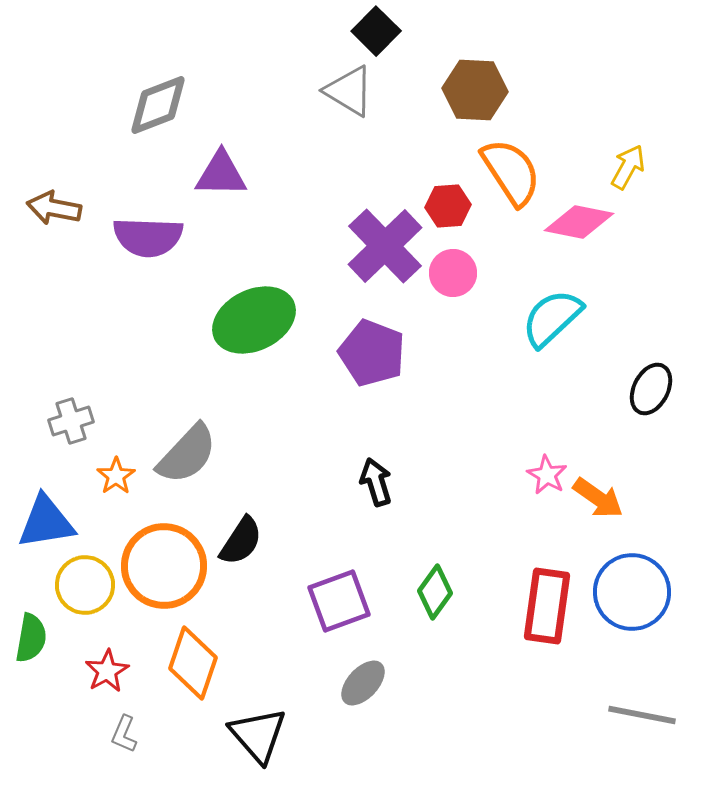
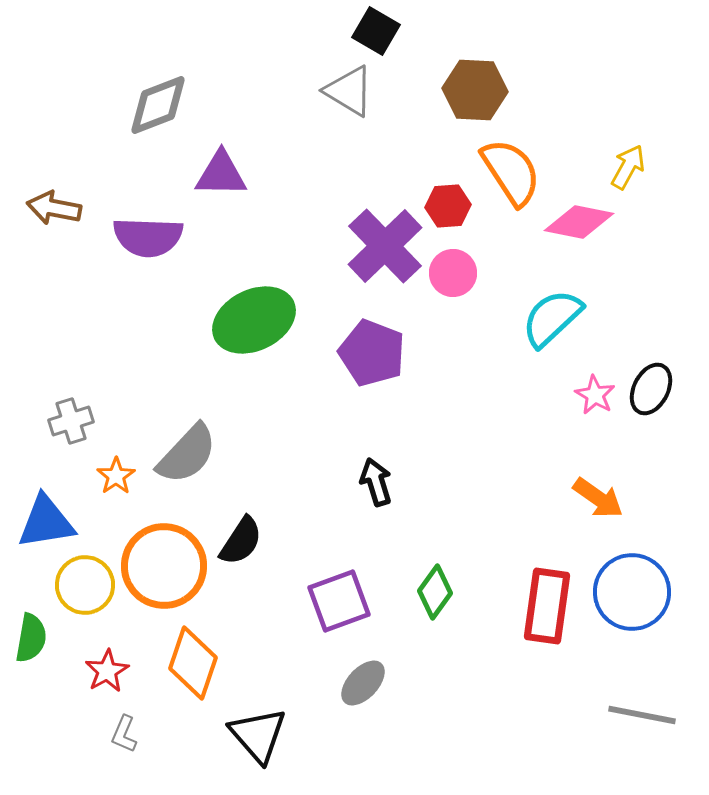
black square: rotated 15 degrees counterclockwise
pink star: moved 48 px right, 80 px up
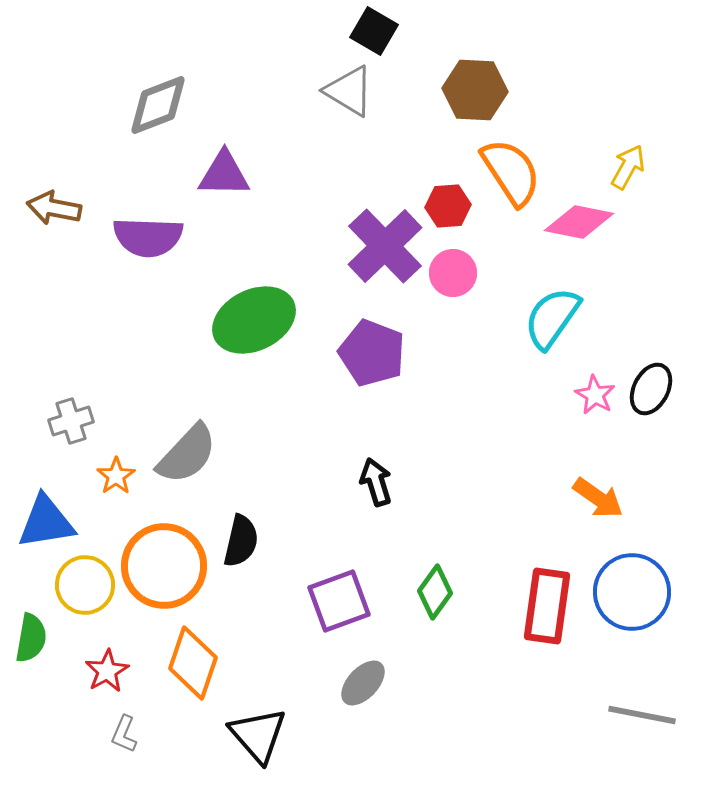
black square: moved 2 px left
purple triangle: moved 3 px right
cyan semicircle: rotated 12 degrees counterclockwise
black semicircle: rotated 20 degrees counterclockwise
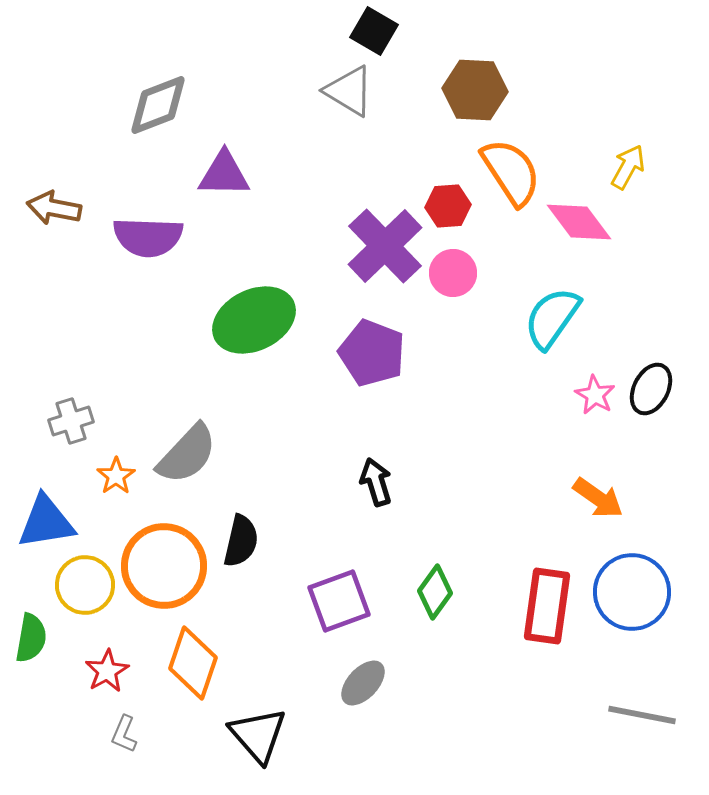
pink diamond: rotated 42 degrees clockwise
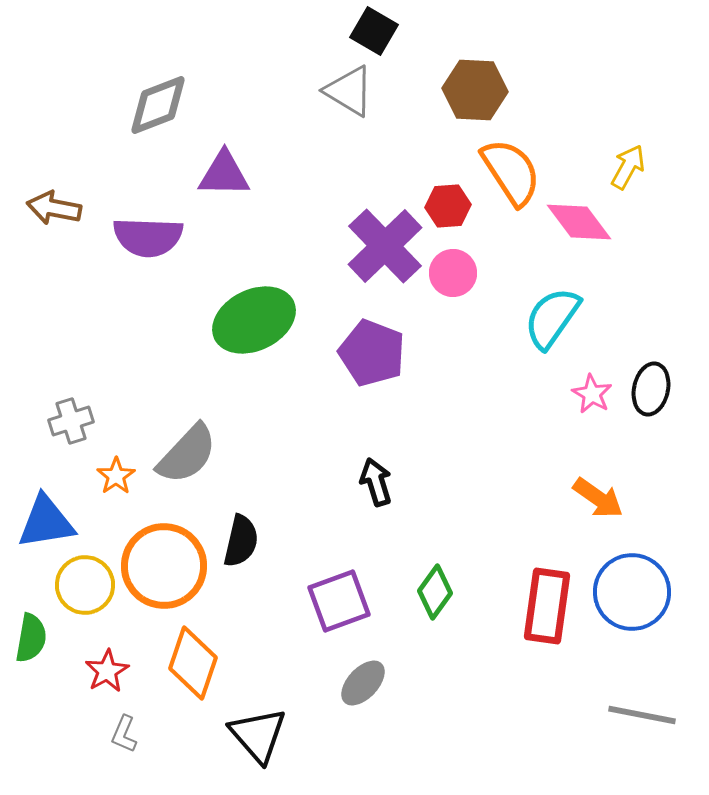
black ellipse: rotated 15 degrees counterclockwise
pink star: moved 3 px left, 1 px up
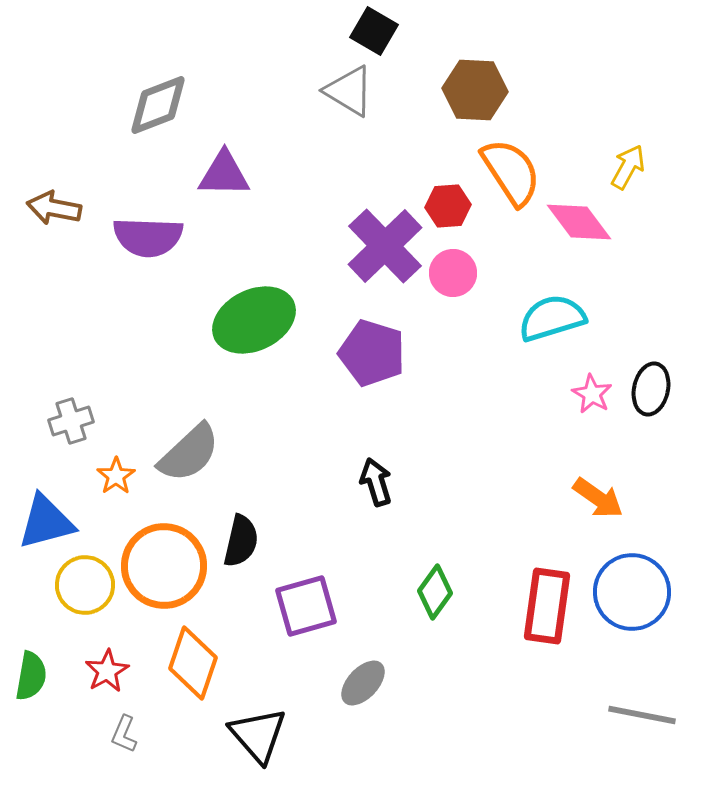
cyan semicircle: rotated 38 degrees clockwise
purple pentagon: rotated 4 degrees counterclockwise
gray semicircle: moved 2 px right, 1 px up; rotated 4 degrees clockwise
blue triangle: rotated 6 degrees counterclockwise
purple square: moved 33 px left, 5 px down; rotated 4 degrees clockwise
green semicircle: moved 38 px down
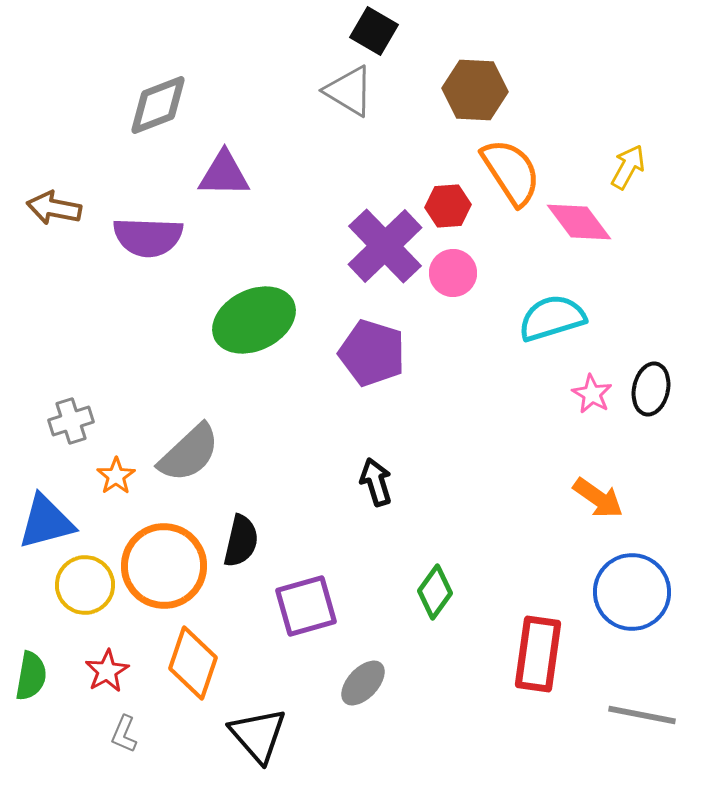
red rectangle: moved 9 px left, 48 px down
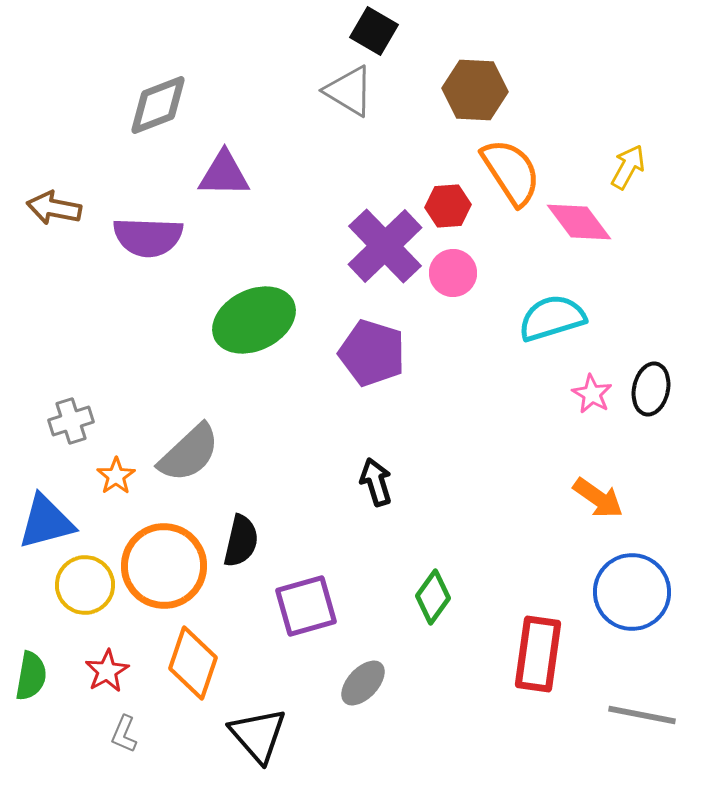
green diamond: moved 2 px left, 5 px down
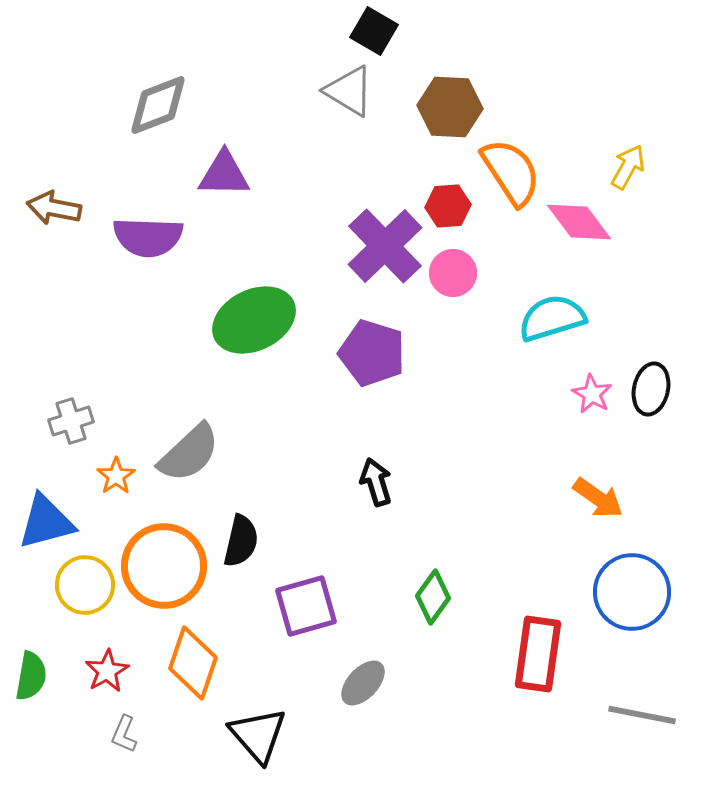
brown hexagon: moved 25 px left, 17 px down
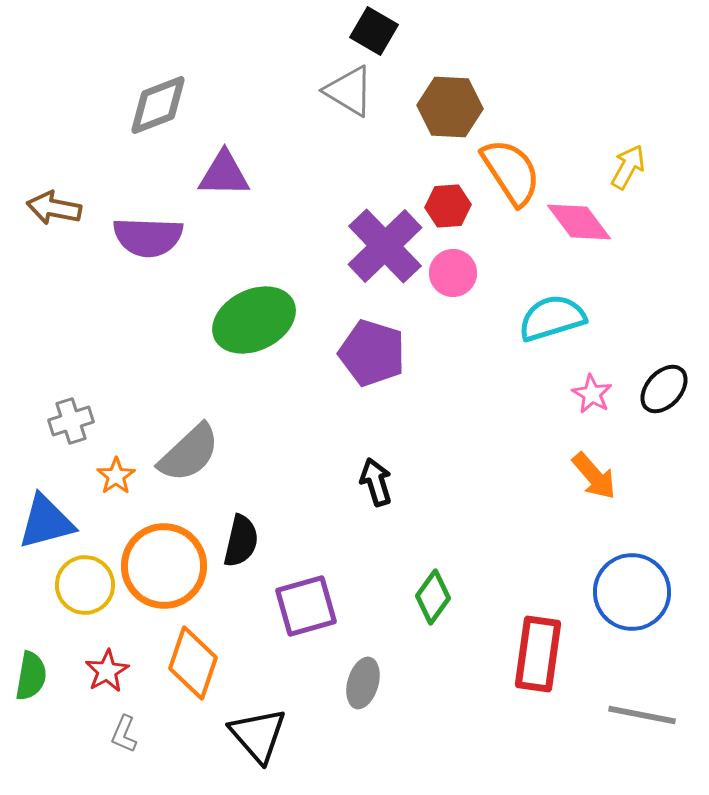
black ellipse: moved 13 px right; rotated 30 degrees clockwise
orange arrow: moved 4 px left, 22 px up; rotated 14 degrees clockwise
gray ellipse: rotated 27 degrees counterclockwise
